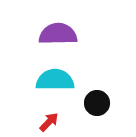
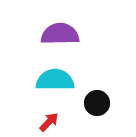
purple semicircle: moved 2 px right
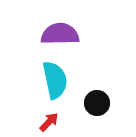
cyan semicircle: rotated 78 degrees clockwise
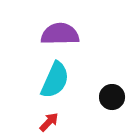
cyan semicircle: rotated 36 degrees clockwise
black circle: moved 15 px right, 6 px up
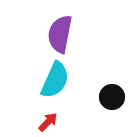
purple semicircle: rotated 78 degrees counterclockwise
red arrow: moved 1 px left
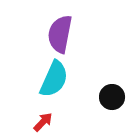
cyan semicircle: moved 1 px left, 1 px up
red arrow: moved 5 px left
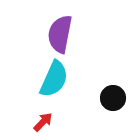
black circle: moved 1 px right, 1 px down
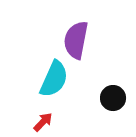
purple semicircle: moved 16 px right, 6 px down
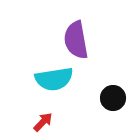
purple semicircle: rotated 21 degrees counterclockwise
cyan semicircle: rotated 57 degrees clockwise
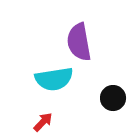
purple semicircle: moved 3 px right, 2 px down
